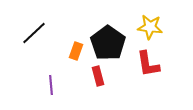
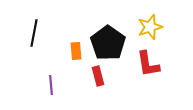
yellow star: rotated 25 degrees counterclockwise
black line: rotated 36 degrees counterclockwise
orange rectangle: rotated 24 degrees counterclockwise
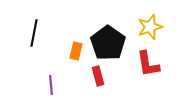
orange rectangle: rotated 18 degrees clockwise
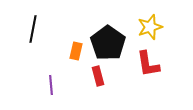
black line: moved 1 px left, 4 px up
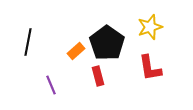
black line: moved 5 px left, 13 px down
black pentagon: moved 1 px left
orange rectangle: rotated 36 degrees clockwise
red L-shape: moved 2 px right, 4 px down
purple line: rotated 18 degrees counterclockwise
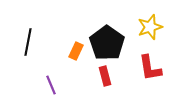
orange rectangle: rotated 24 degrees counterclockwise
red rectangle: moved 7 px right
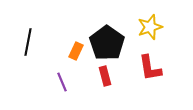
purple line: moved 11 px right, 3 px up
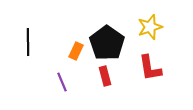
black line: rotated 12 degrees counterclockwise
